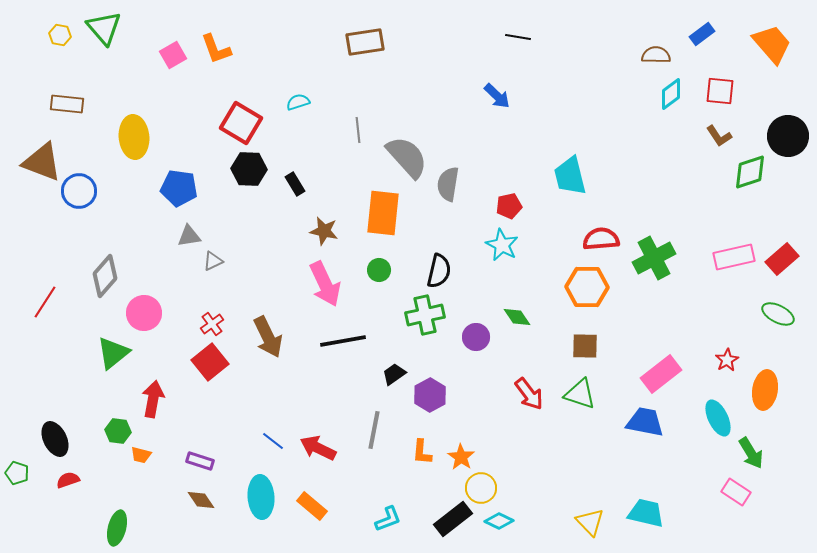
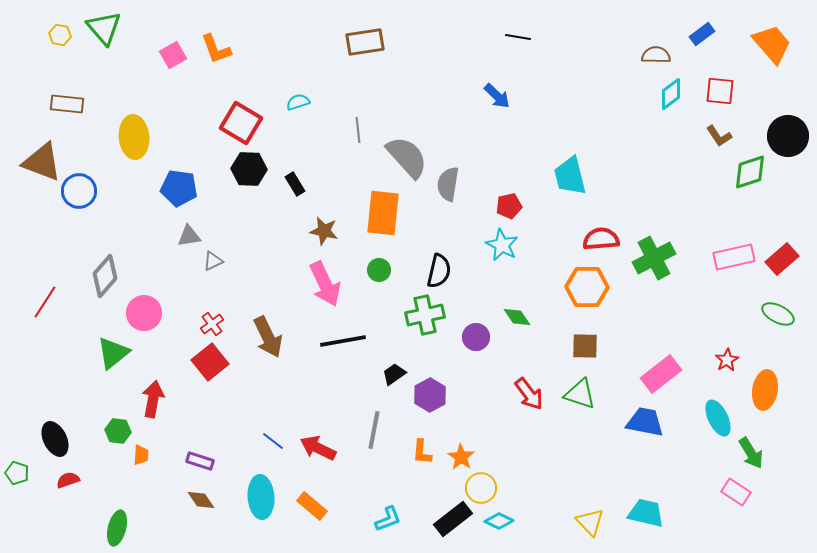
orange trapezoid at (141, 455): rotated 100 degrees counterclockwise
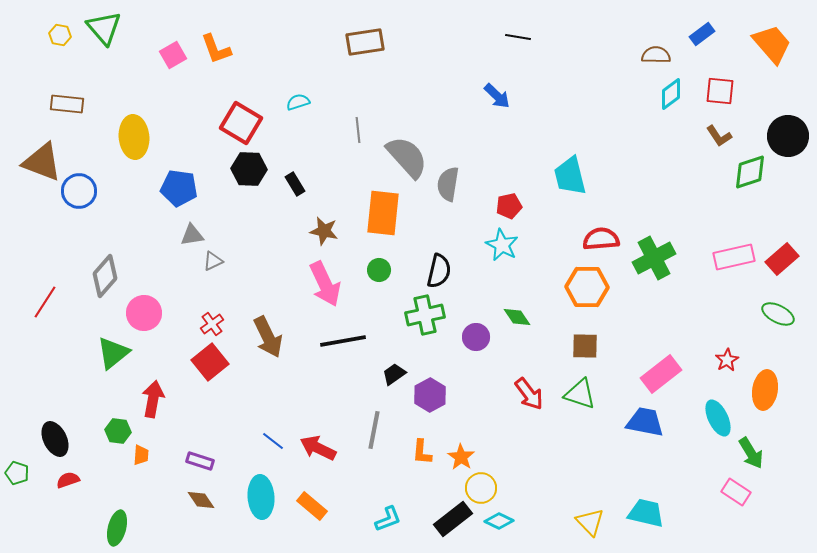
gray triangle at (189, 236): moved 3 px right, 1 px up
